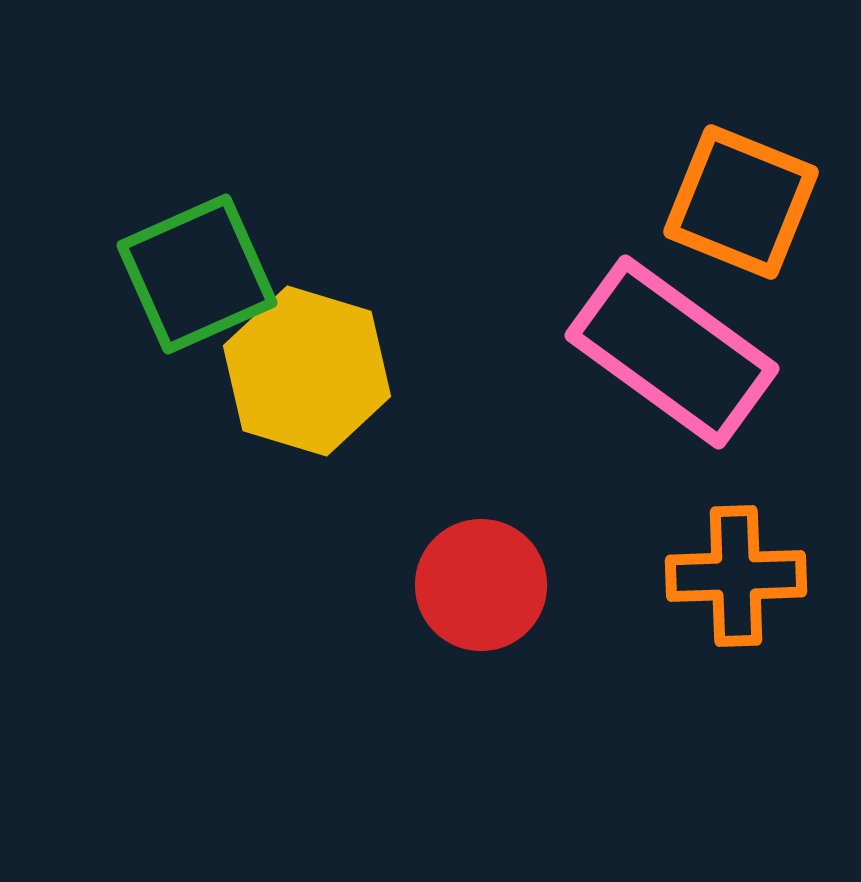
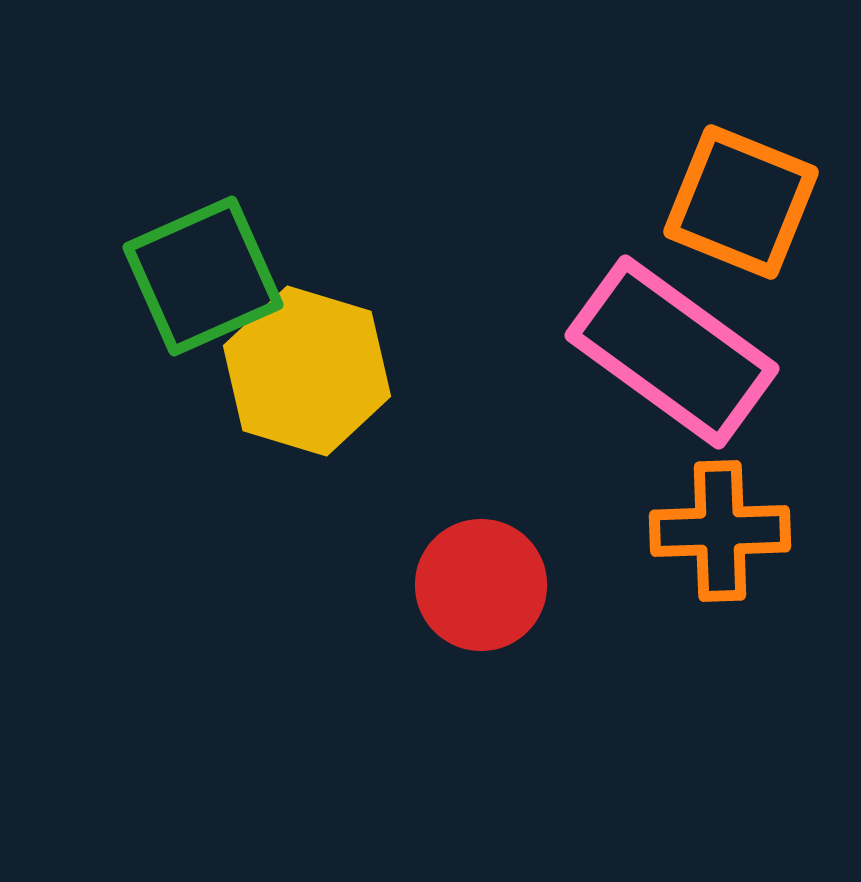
green square: moved 6 px right, 2 px down
orange cross: moved 16 px left, 45 px up
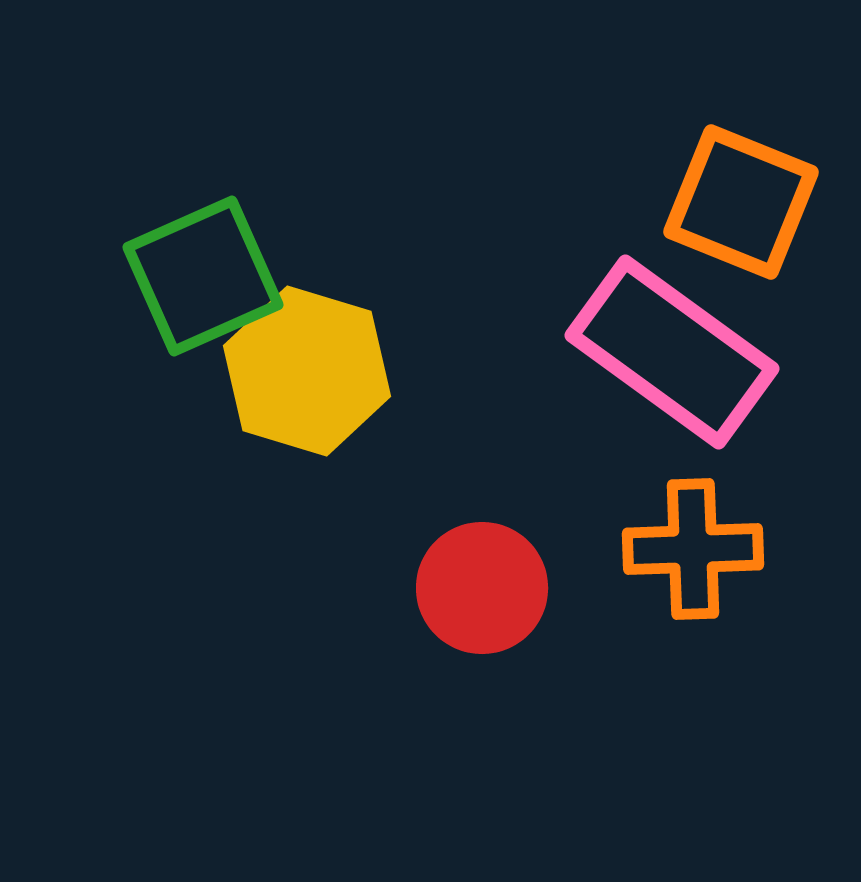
orange cross: moved 27 px left, 18 px down
red circle: moved 1 px right, 3 px down
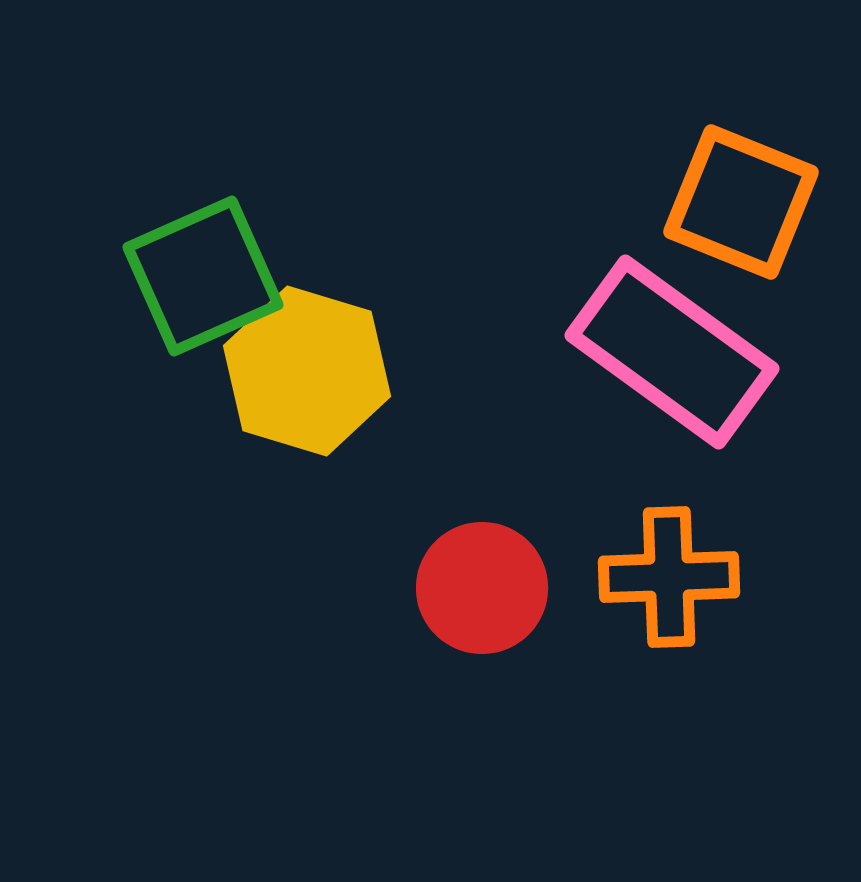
orange cross: moved 24 px left, 28 px down
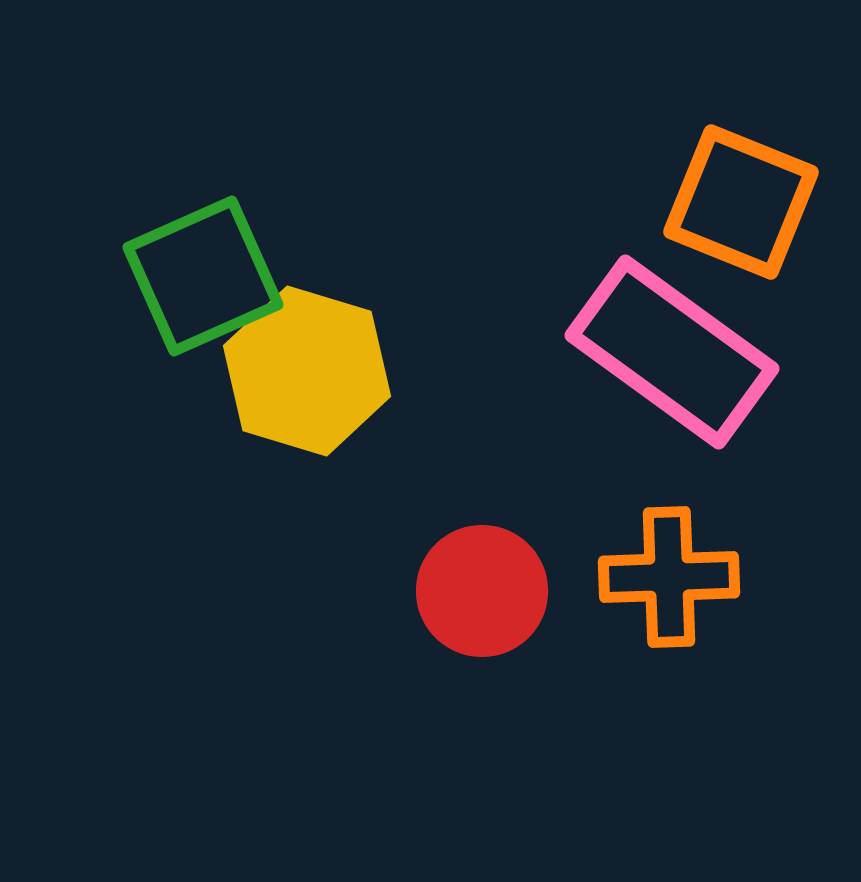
red circle: moved 3 px down
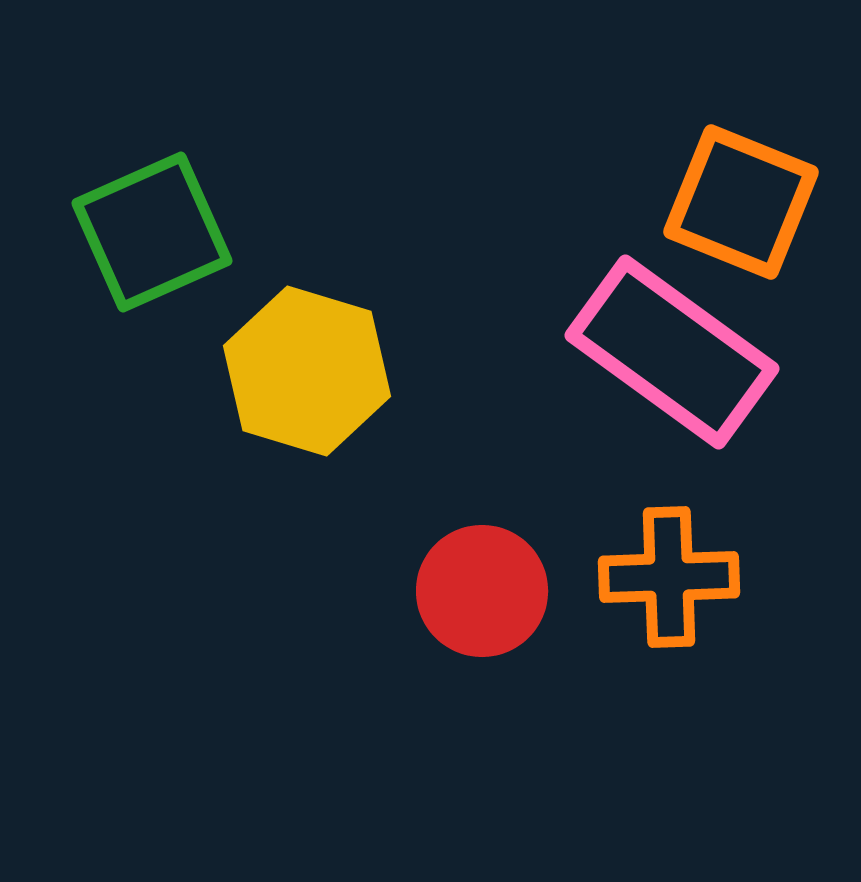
green square: moved 51 px left, 44 px up
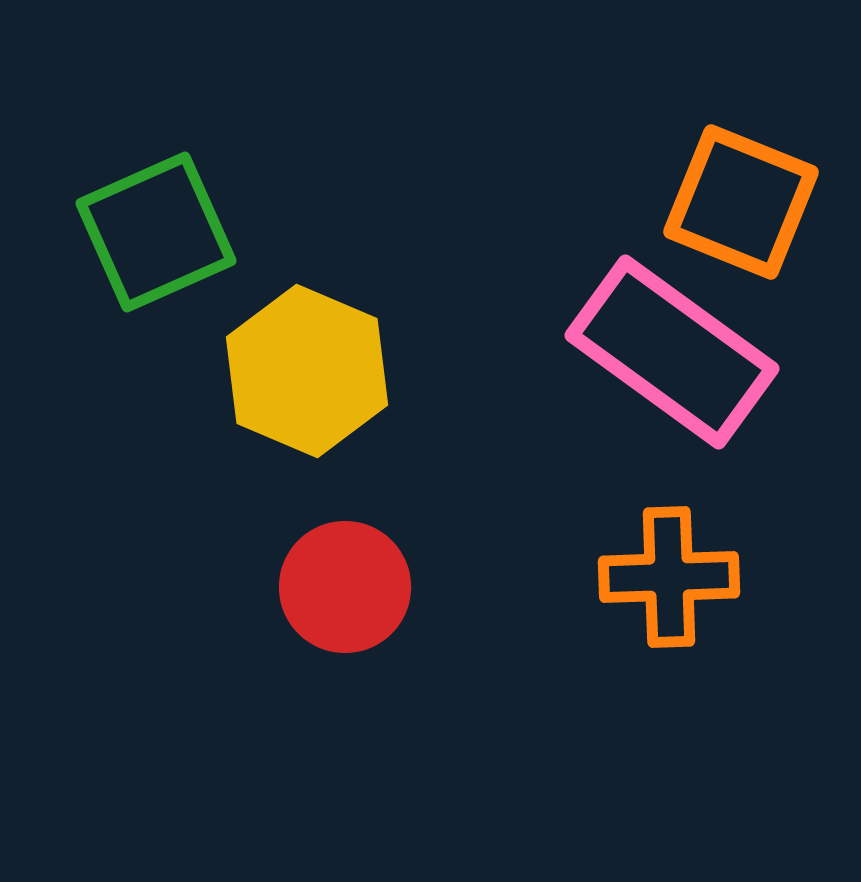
green square: moved 4 px right
yellow hexagon: rotated 6 degrees clockwise
red circle: moved 137 px left, 4 px up
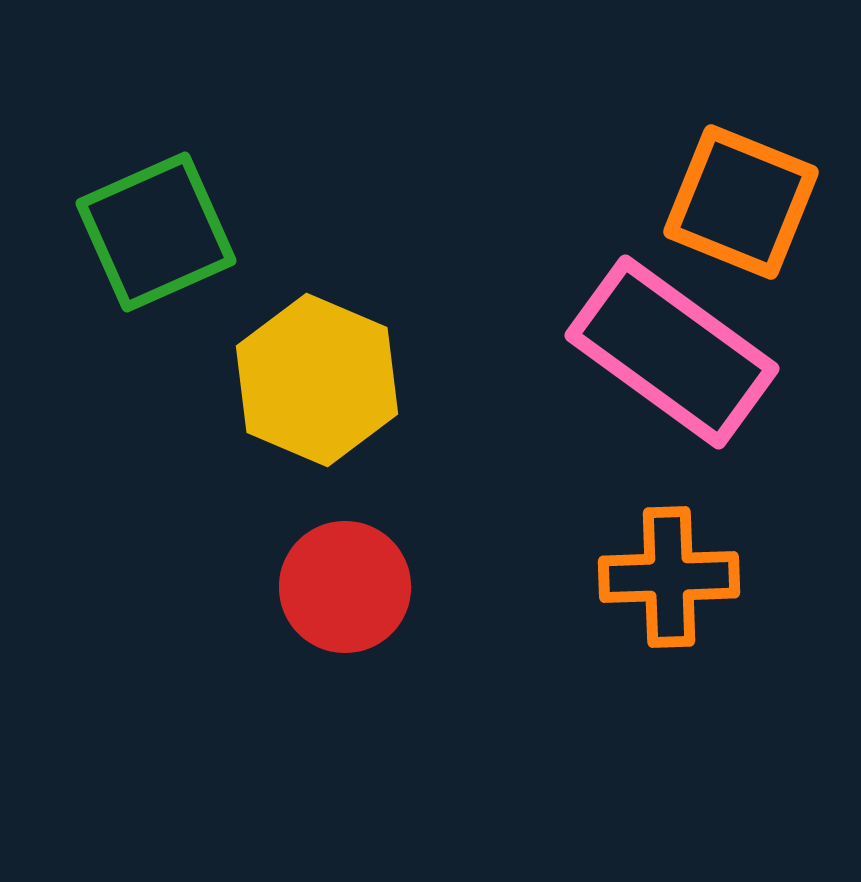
yellow hexagon: moved 10 px right, 9 px down
